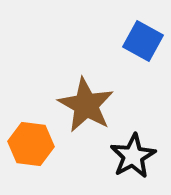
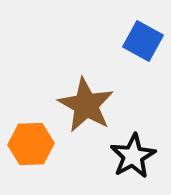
orange hexagon: rotated 9 degrees counterclockwise
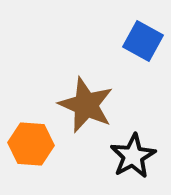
brown star: rotated 6 degrees counterclockwise
orange hexagon: rotated 6 degrees clockwise
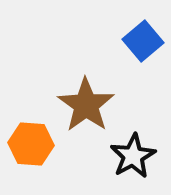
blue square: rotated 21 degrees clockwise
brown star: rotated 12 degrees clockwise
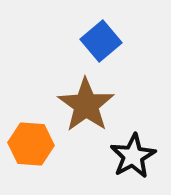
blue square: moved 42 px left
